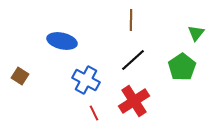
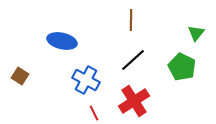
green pentagon: rotated 12 degrees counterclockwise
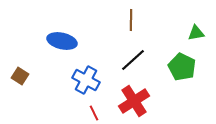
green triangle: rotated 42 degrees clockwise
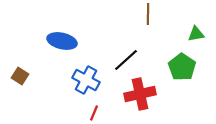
brown line: moved 17 px right, 6 px up
green triangle: moved 1 px down
black line: moved 7 px left
green pentagon: rotated 8 degrees clockwise
red cross: moved 6 px right, 7 px up; rotated 20 degrees clockwise
red line: rotated 49 degrees clockwise
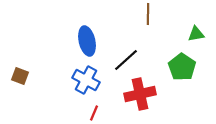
blue ellipse: moved 25 px right; rotated 64 degrees clockwise
brown square: rotated 12 degrees counterclockwise
